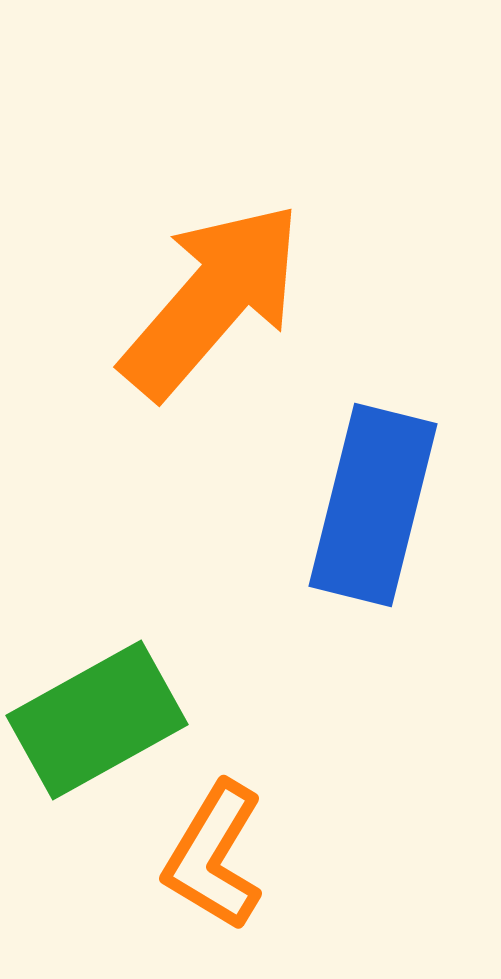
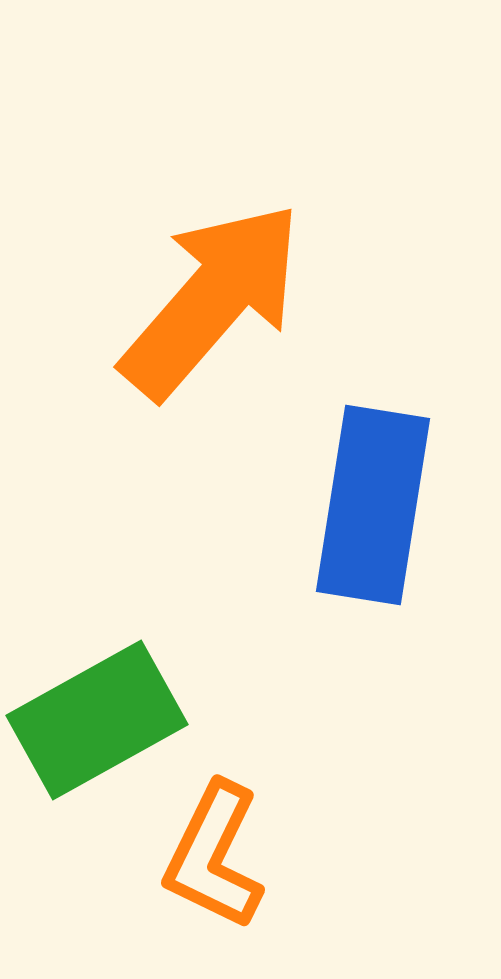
blue rectangle: rotated 5 degrees counterclockwise
orange L-shape: rotated 5 degrees counterclockwise
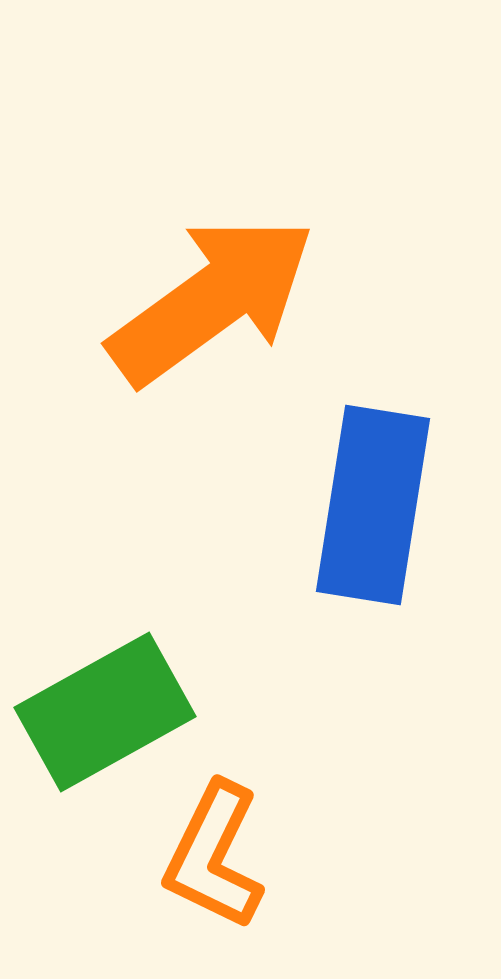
orange arrow: rotated 13 degrees clockwise
green rectangle: moved 8 px right, 8 px up
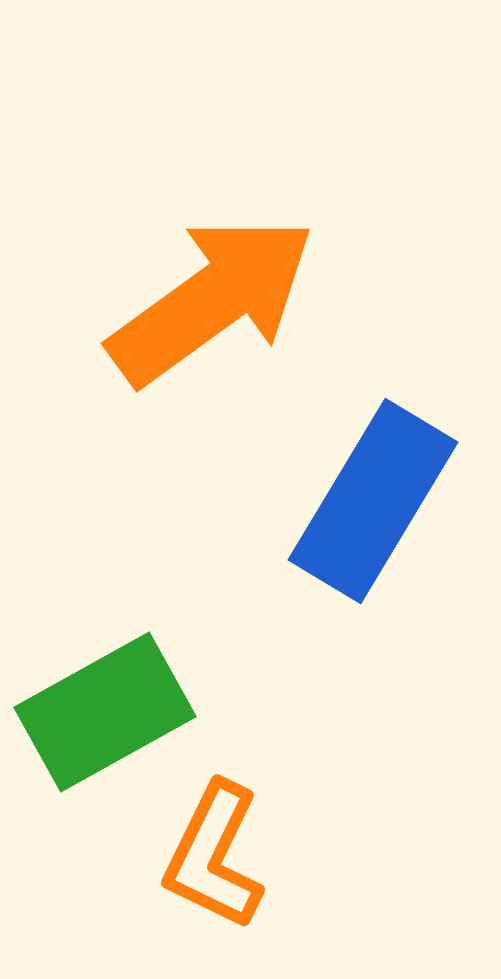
blue rectangle: moved 4 px up; rotated 22 degrees clockwise
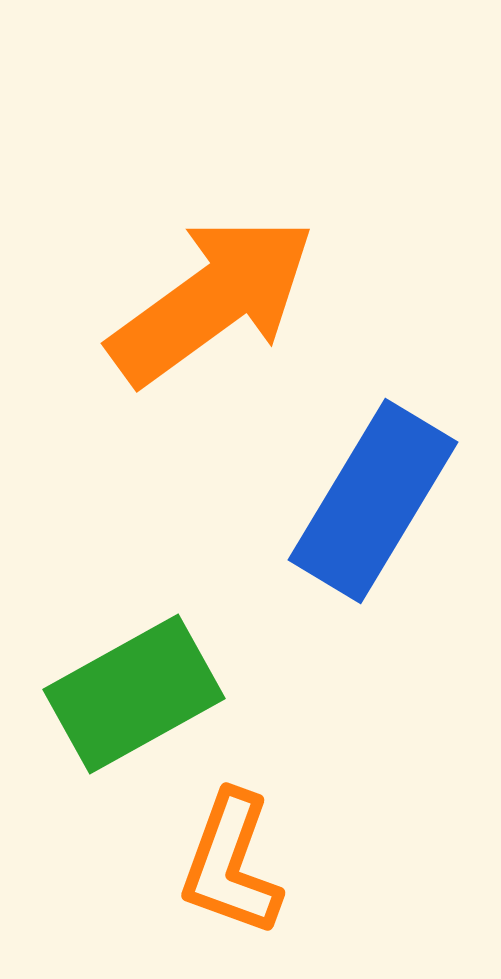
green rectangle: moved 29 px right, 18 px up
orange L-shape: moved 17 px right, 8 px down; rotated 6 degrees counterclockwise
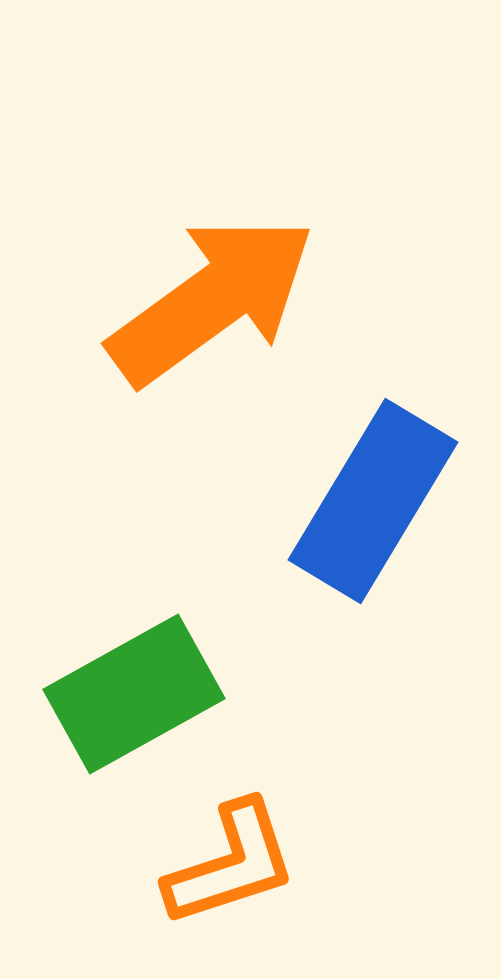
orange L-shape: rotated 128 degrees counterclockwise
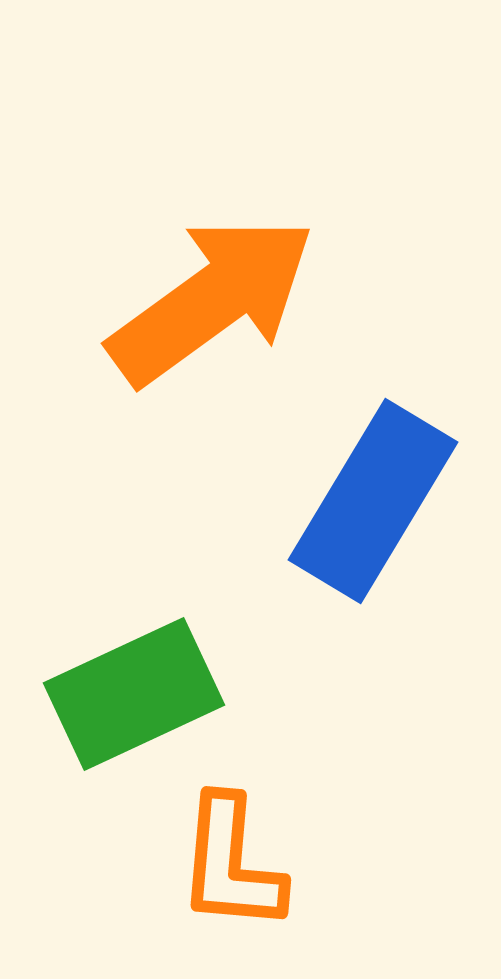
green rectangle: rotated 4 degrees clockwise
orange L-shape: rotated 113 degrees clockwise
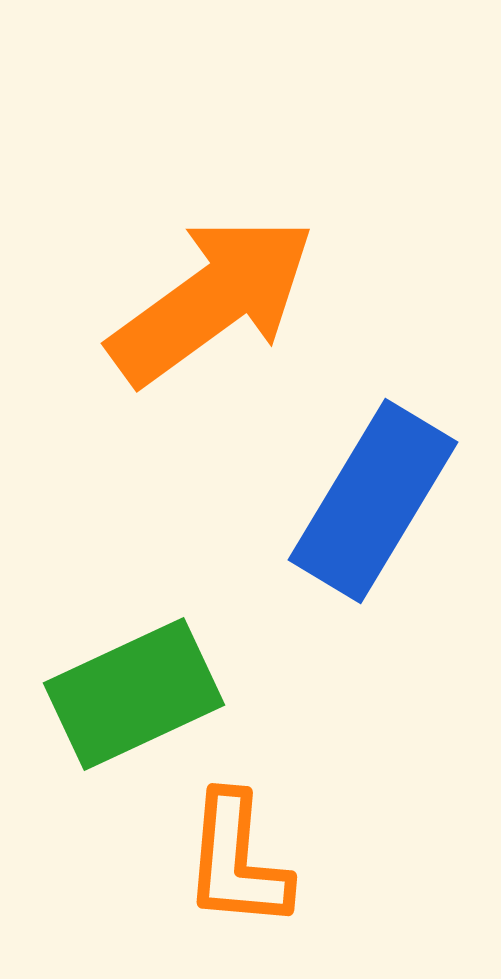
orange L-shape: moved 6 px right, 3 px up
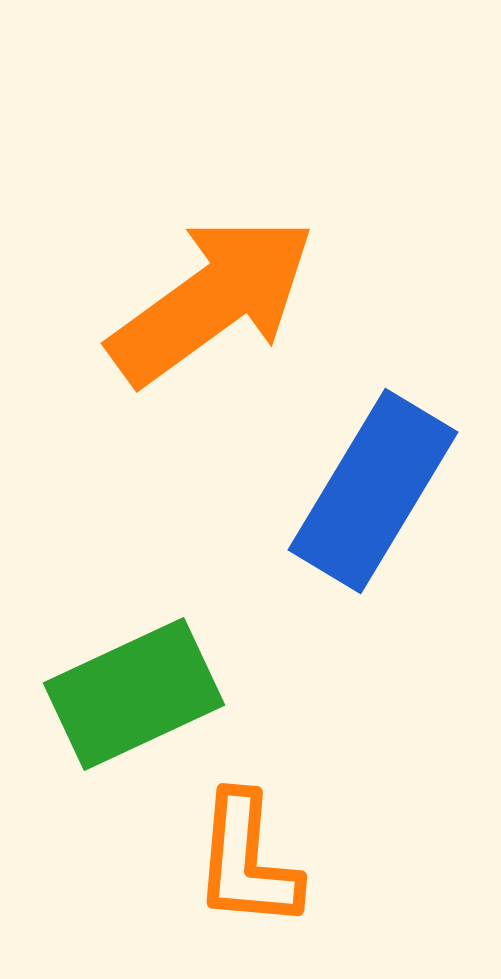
blue rectangle: moved 10 px up
orange L-shape: moved 10 px right
